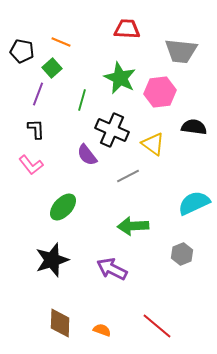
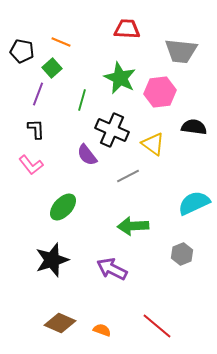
brown diamond: rotated 68 degrees counterclockwise
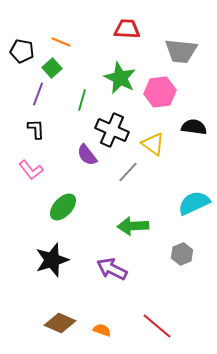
pink L-shape: moved 5 px down
gray line: moved 4 px up; rotated 20 degrees counterclockwise
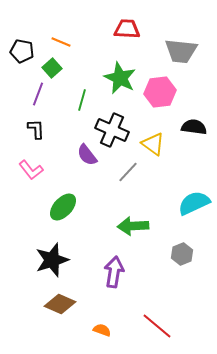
purple arrow: moved 2 px right, 3 px down; rotated 72 degrees clockwise
brown diamond: moved 19 px up
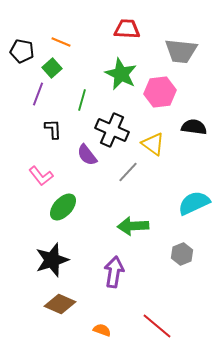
green star: moved 1 px right, 4 px up
black L-shape: moved 17 px right
pink L-shape: moved 10 px right, 6 px down
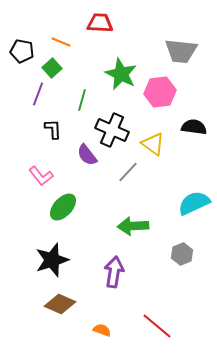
red trapezoid: moved 27 px left, 6 px up
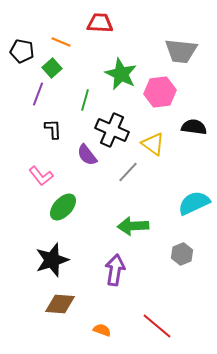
green line: moved 3 px right
purple arrow: moved 1 px right, 2 px up
brown diamond: rotated 20 degrees counterclockwise
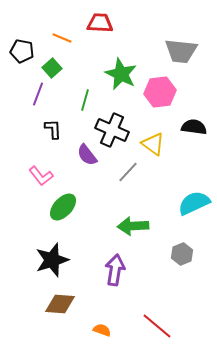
orange line: moved 1 px right, 4 px up
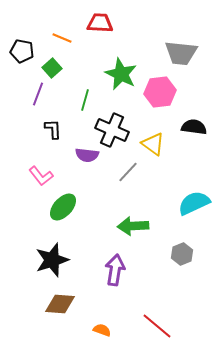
gray trapezoid: moved 2 px down
purple semicircle: rotated 45 degrees counterclockwise
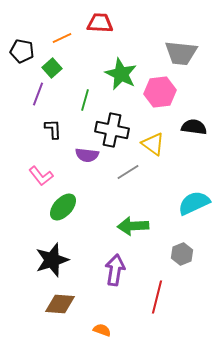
orange line: rotated 48 degrees counterclockwise
black cross: rotated 12 degrees counterclockwise
gray line: rotated 15 degrees clockwise
red line: moved 29 px up; rotated 64 degrees clockwise
